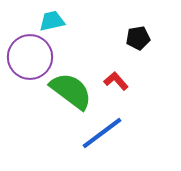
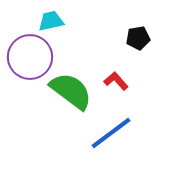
cyan trapezoid: moved 1 px left
blue line: moved 9 px right
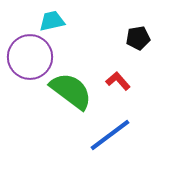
cyan trapezoid: moved 1 px right
red L-shape: moved 2 px right
blue line: moved 1 px left, 2 px down
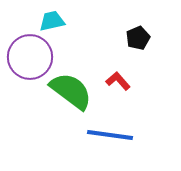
black pentagon: rotated 15 degrees counterclockwise
blue line: rotated 45 degrees clockwise
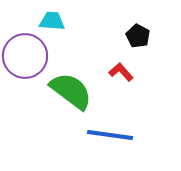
cyan trapezoid: rotated 16 degrees clockwise
black pentagon: moved 2 px up; rotated 20 degrees counterclockwise
purple circle: moved 5 px left, 1 px up
red L-shape: moved 3 px right, 9 px up
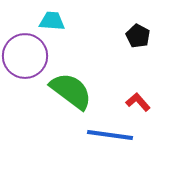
red L-shape: moved 17 px right, 30 px down
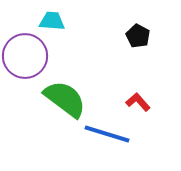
green semicircle: moved 6 px left, 8 px down
blue line: moved 3 px left, 1 px up; rotated 9 degrees clockwise
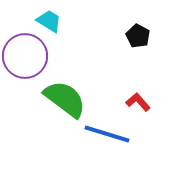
cyan trapezoid: moved 3 px left; rotated 28 degrees clockwise
